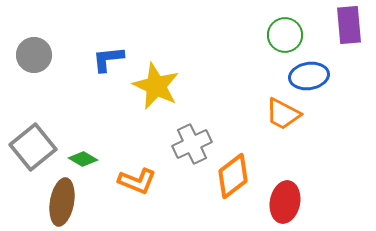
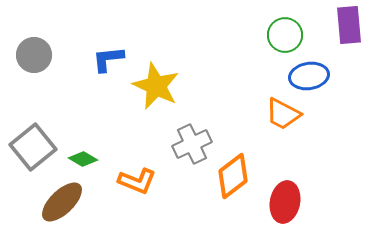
brown ellipse: rotated 36 degrees clockwise
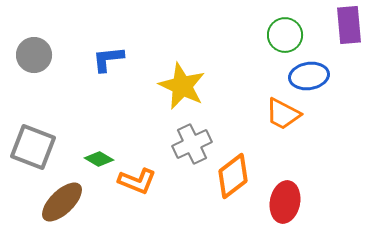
yellow star: moved 26 px right
gray square: rotated 30 degrees counterclockwise
green diamond: moved 16 px right
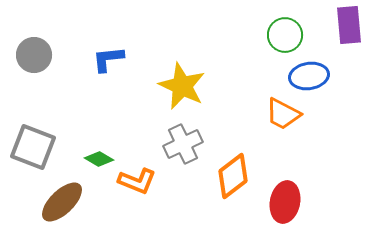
gray cross: moved 9 px left
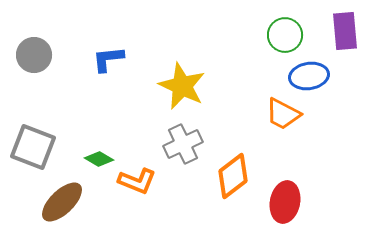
purple rectangle: moved 4 px left, 6 px down
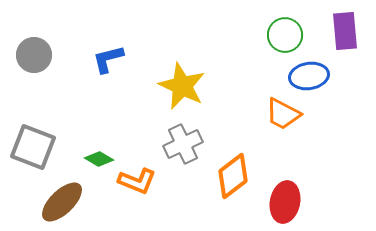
blue L-shape: rotated 8 degrees counterclockwise
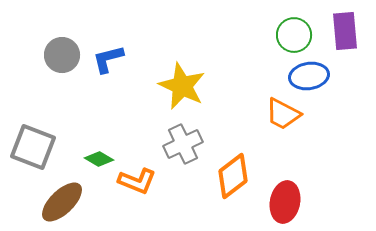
green circle: moved 9 px right
gray circle: moved 28 px right
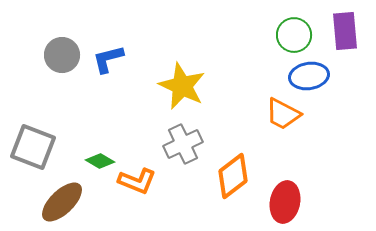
green diamond: moved 1 px right, 2 px down
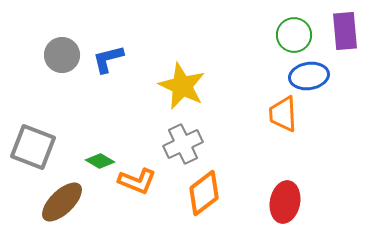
orange trapezoid: rotated 60 degrees clockwise
orange diamond: moved 29 px left, 17 px down
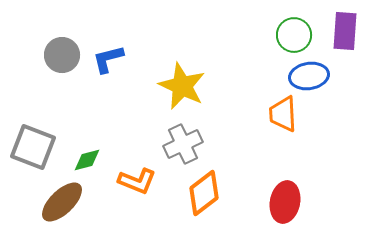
purple rectangle: rotated 9 degrees clockwise
green diamond: moved 13 px left, 1 px up; rotated 44 degrees counterclockwise
